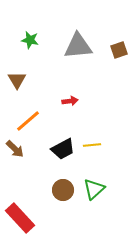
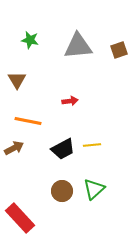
orange line: rotated 52 degrees clockwise
brown arrow: moved 1 px left, 1 px up; rotated 72 degrees counterclockwise
brown circle: moved 1 px left, 1 px down
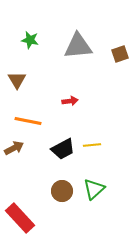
brown square: moved 1 px right, 4 px down
